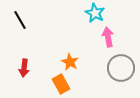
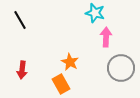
cyan star: rotated 12 degrees counterclockwise
pink arrow: moved 2 px left; rotated 12 degrees clockwise
red arrow: moved 2 px left, 2 px down
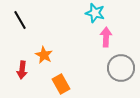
orange star: moved 26 px left, 7 px up
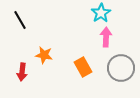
cyan star: moved 6 px right; rotated 24 degrees clockwise
orange star: rotated 18 degrees counterclockwise
red arrow: moved 2 px down
orange rectangle: moved 22 px right, 17 px up
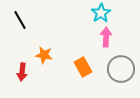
gray circle: moved 1 px down
